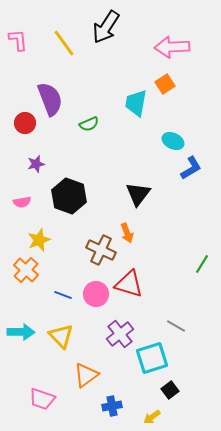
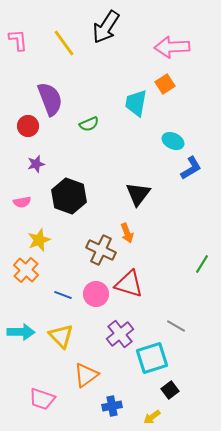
red circle: moved 3 px right, 3 px down
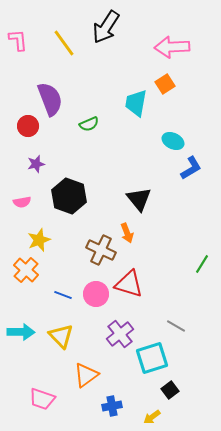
black triangle: moved 1 px right, 5 px down; rotated 16 degrees counterclockwise
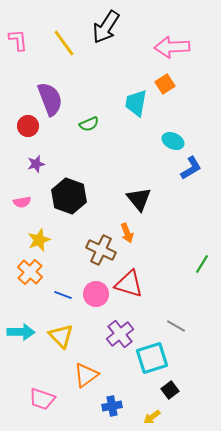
orange cross: moved 4 px right, 2 px down
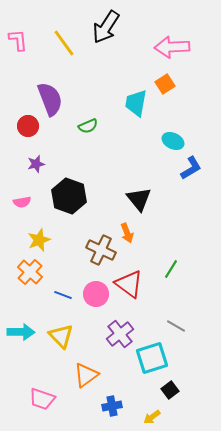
green semicircle: moved 1 px left, 2 px down
green line: moved 31 px left, 5 px down
red triangle: rotated 20 degrees clockwise
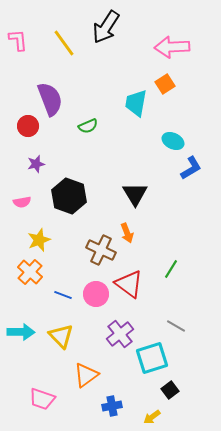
black triangle: moved 4 px left, 5 px up; rotated 8 degrees clockwise
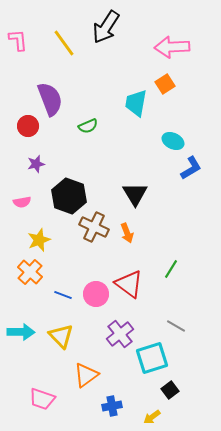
brown cross: moved 7 px left, 23 px up
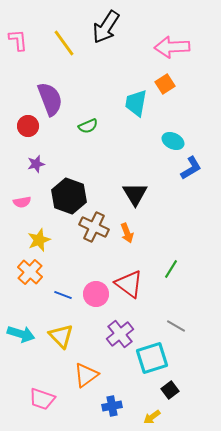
cyan arrow: moved 2 px down; rotated 16 degrees clockwise
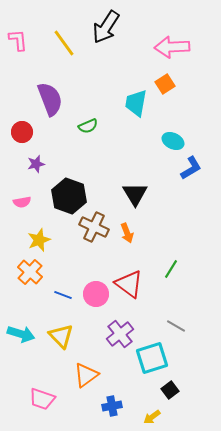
red circle: moved 6 px left, 6 px down
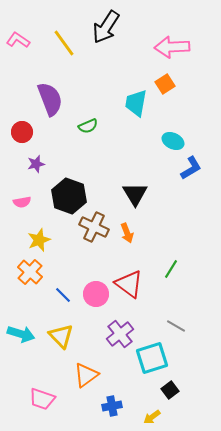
pink L-shape: rotated 50 degrees counterclockwise
blue line: rotated 24 degrees clockwise
